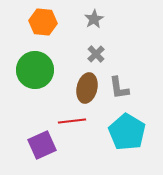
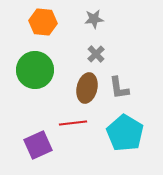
gray star: rotated 24 degrees clockwise
red line: moved 1 px right, 2 px down
cyan pentagon: moved 2 px left, 1 px down
purple square: moved 4 px left
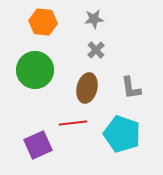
gray cross: moved 4 px up
gray L-shape: moved 12 px right
cyan pentagon: moved 3 px left, 1 px down; rotated 12 degrees counterclockwise
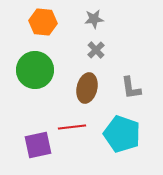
red line: moved 1 px left, 4 px down
purple square: rotated 12 degrees clockwise
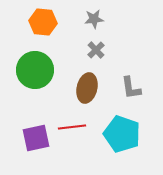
purple square: moved 2 px left, 7 px up
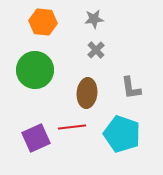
brown ellipse: moved 5 px down; rotated 8 degrees counterclockwise
purple square: rotated 12 degrees counterclockwise
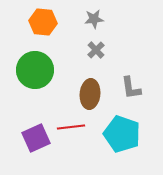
brown ellipse: moved 3 px right, 1 px down
red line: moved 1 px left
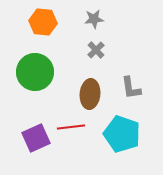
green circle: moved 2 px down
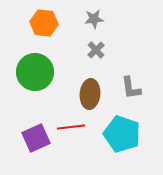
orange hexagon: moved 1 px right, 1 px down
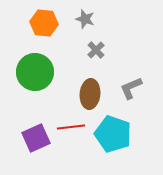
gray star: moved 9 px left; rotated 24 degrees clockwise
gray L-shape: rotated 75 degrees clockwise
cyan pentagon: moved 9 px left
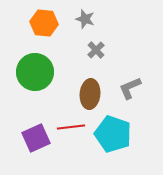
gray L-shape: moved 1 px left
